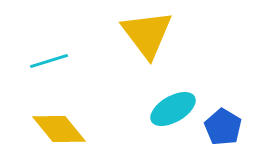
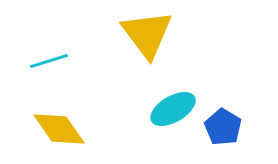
yellow diamond: rotated 4 degrees clockwise
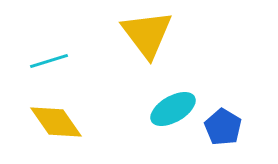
yellow diamond: moved 3 px left, 7 px up
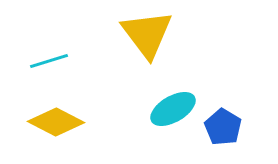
yellow diamond: rotated 28 degrees counterclockwise
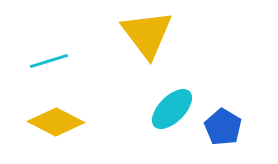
cyan ellipse: moved 1 px left; rotated 15 degrees counterclockwise
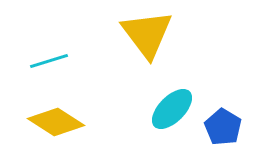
yellow diamond: rotated 6 degrees clockwise
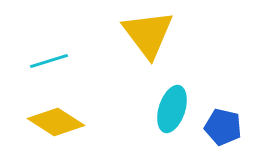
yellow triangle: moved 1 px right
cyan ellipse: rotated 27 degrees counterclockwise
blue pentagon: rotated 18 degrees counterclockwise
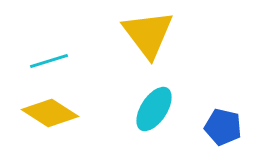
cyan ellipse: moved 18 px left; rotated 15 degrees clockwise
yellow diamond: moved 6 px left, 9 px up
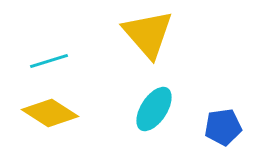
yellow triangle: rotated 4 degrees counterclockwise
blue pentagon: rotated 21 degrees counterclockwise
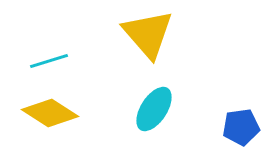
blue pentagon: moved 18 px right
